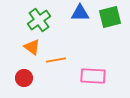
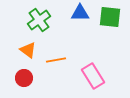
green square: rotated 20 degrees clockwise
orange triangle: moved 4 px left, 3 px down
pink rectangle: rotated 55 degrees clockwise
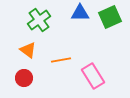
green square: rotated 30 degrees counterclockwise
orange line: moved 5 px right
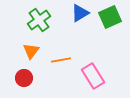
blue triangle: rotated 30 degrees counterclockwise
orange triangle: moved 3 px right, 1 px down; rotated 30 degrees clockwise
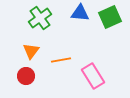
blue triangle: rotated 36 degrees clockwise
green cross: moved 1 px right, 2 px up
red circle: moved 2 px right, 2 px up
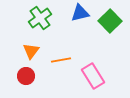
blue triangle: rotated 18 degrees counterclockwise
green square: moved 4 px down; rotated 20 degrees counterclockwise
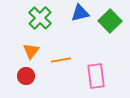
green cross: rotated 10 degrees counterclockwise
pink rectangle: moved 3 px right; rotated 25 degrees clockwise
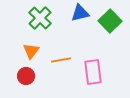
pink rectangle: moved 3 px left, 4 px up
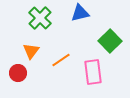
green square: moved 20 px down
orange line: rotated 24 degrees counterclockwise
red circle: moved 8 px left, 3 px up
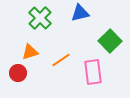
orange triangle: moved 1 px left, 1 px down; rotated 36 degrees clockwise
